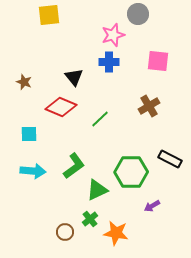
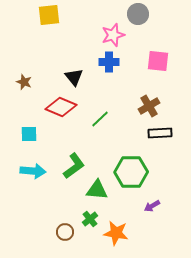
black rectangle: moved 10 px left, 26 px up; rotated 30 degrees counterclockwise
green triangle: rotated 30 degrees clockwise
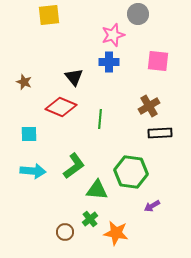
green line: rotated 42 degrees counterclockwise
green hexagon: rotated 8 degrees clockwise
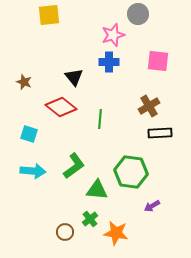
red diamond: rotated 16 degrees clockwise
cyan square: rotated 18 degrees clockwise
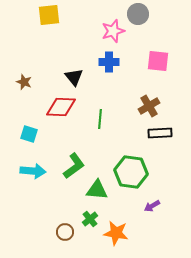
pink star: moved 4 px up
red diamond: rotated 36 degrees counterclockwise
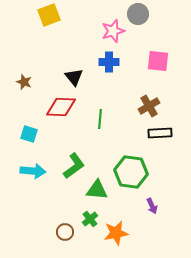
yellow square: rotated 15 degrees counterclockwise
purple arrow: rotated 84 degrees counterclockwise
orange star: rotated 20 degrees counterclockwise
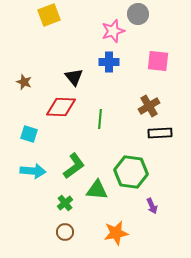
green cross: moved 25 px left, 16 px up
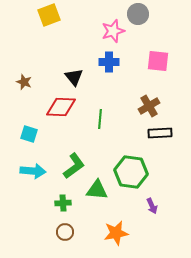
green cross: moved 2 px left; rotated 35 degrees clockwise
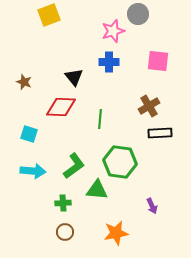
green hexagon: moved 11 px left, 10 px up
